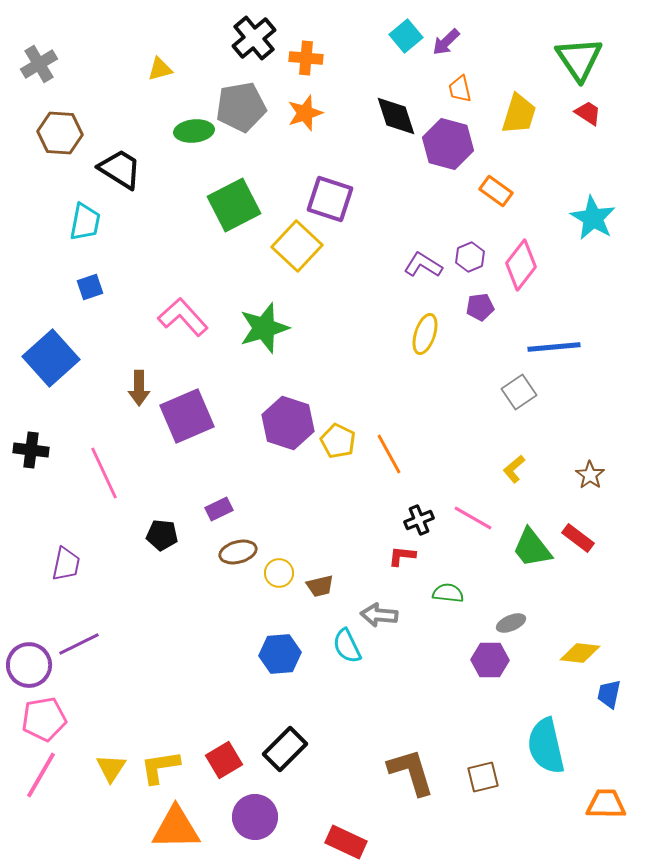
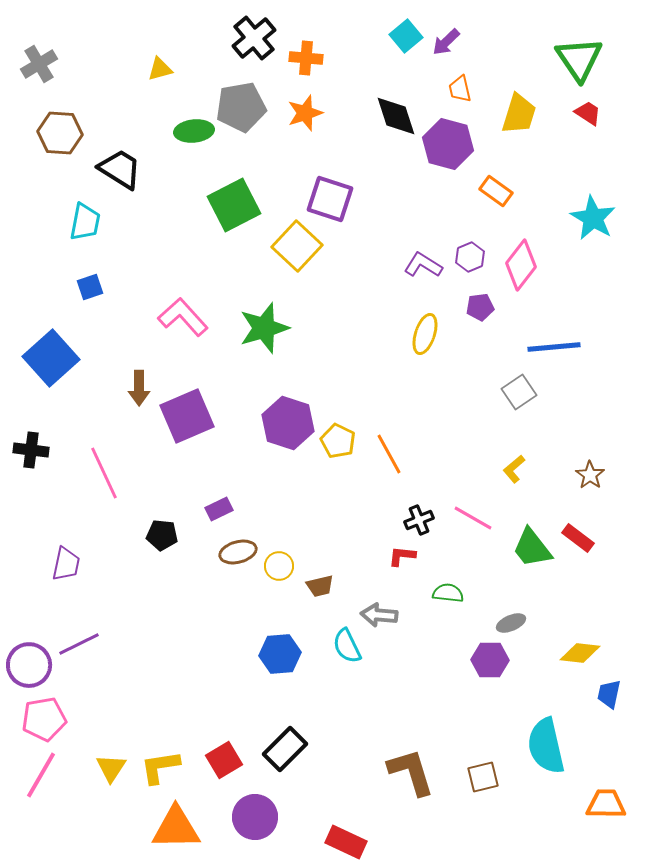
yellow circle at (279, 573): moved 7 px up
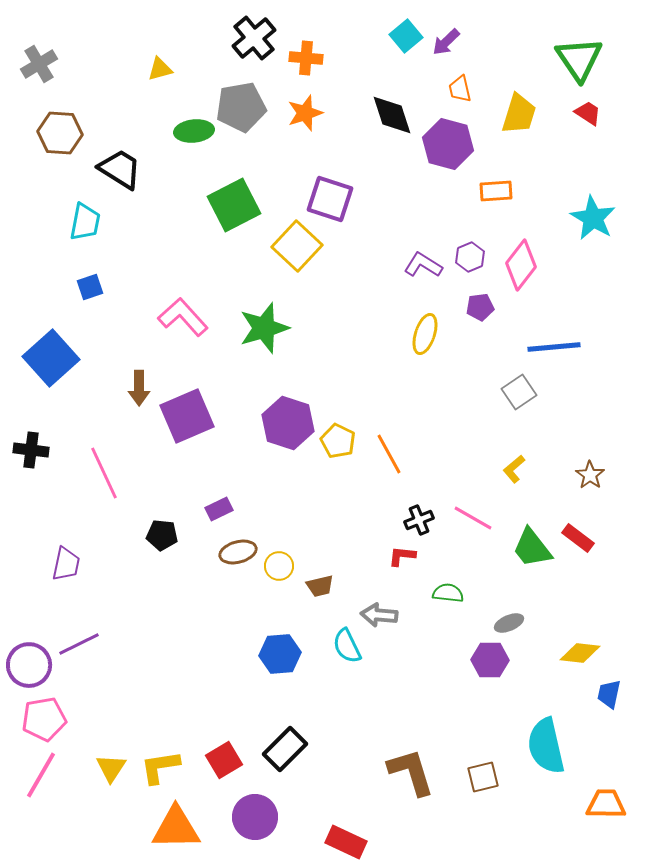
black diamond at (396, 116): moved 4 px left, 1 px up
orange rectangle at (496, 191): rotated 40 degrees counterclockwise
gray ellipse at (511, 623): moved 2 px left
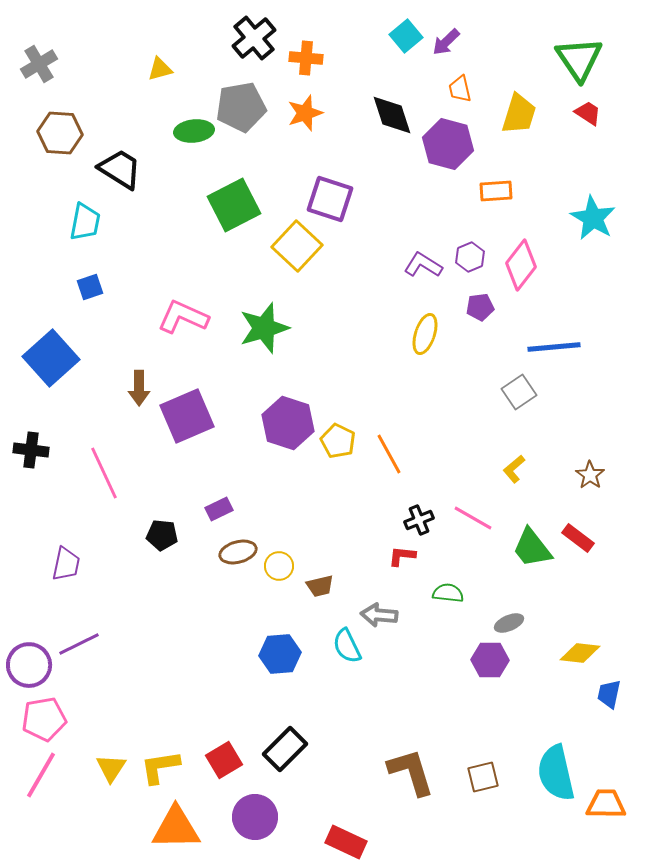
pink L-shape at (183, 317): rotated 24 degrees counterclockwise
cyan semicircle at (546, 746): moved 10 px right, 27 px down
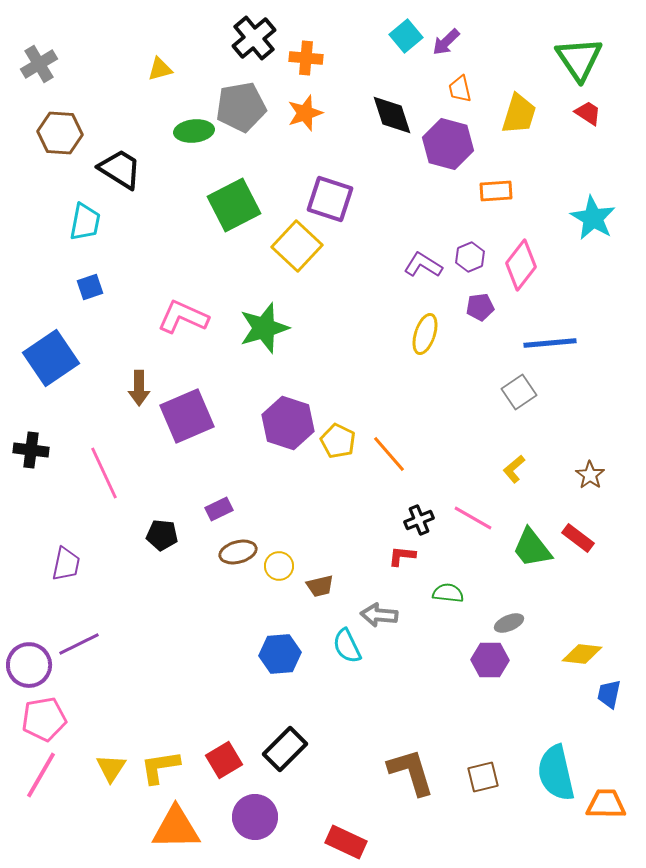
blue line at (554, 347): moved 4 px left, 4 px up
blue square at (51, 358): rotated 8 degrees clockwise
orange line at (389, 454): rotated 12 degrees counterclockwise
yellow diamond at (580, 653): moved 2 px right, 1 px down
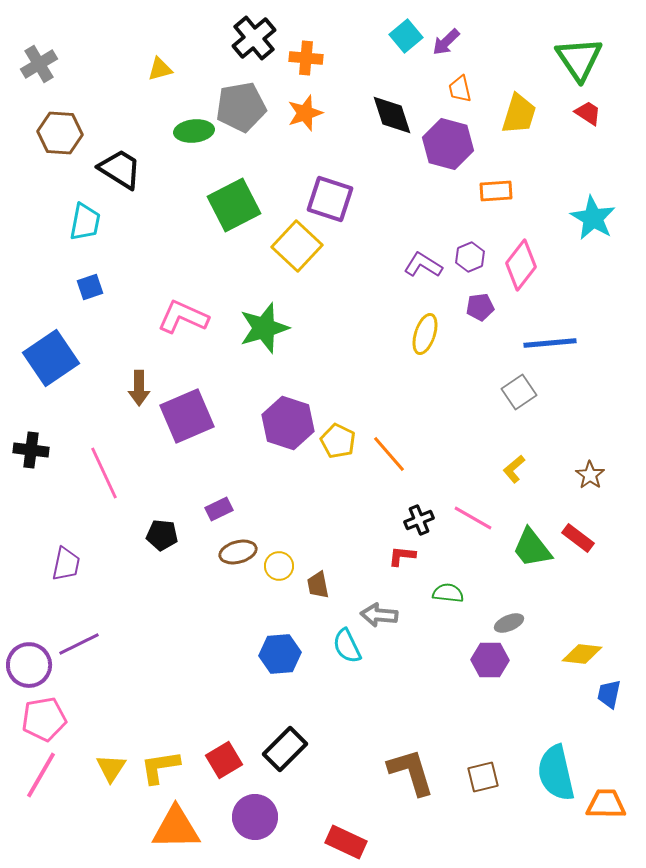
brown trapezoid at (320, 586): moved 2 px left, 1 px up; rotated 92 degrees clockwise
